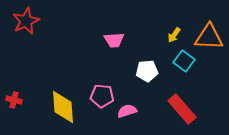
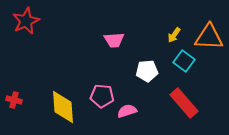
red rectangle: moved 2 px right, 6 px up
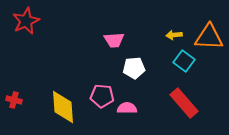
yellow arrow: rotated 49 degrees clockwise
white pentagon: moved 13 px left, 3 px up
pink semicircle: moved 3 px up; rotated 18 degrees clockwise
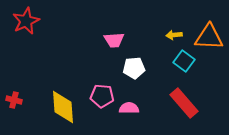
pink semicircle: moved 2 px right
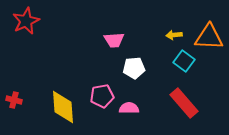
pink pentagon: rotated 15 degrees counterclockwise
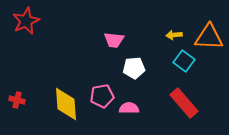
pink trapezoid: rotated 10 degrees clockwise
red cross: moved 3 px right
yellow diamond: moved 3 px right, 3 px up
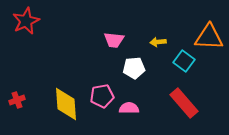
yellow arrow: moved 16 px left, 7 px down
red cross: rotated 35 degrees counterclockwise
